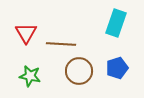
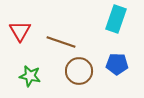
cyan rectangle: moved 4 px up
red triangle: moved 6 px left, 2 px up
brown line: moved 2 px up; rotated 16 degrees clockwise
blue pentagon: moved 4 px up; rotated 20 degrees clockwise
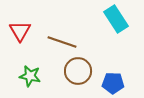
cyan rectangle: rotated 52 degrees counterclockwise
brown line: moved 1 px right
blue pentagon: moved 4 px left, 19 px down
brown circle: moved 1 px left
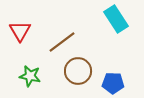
brown line: rotated 56 degrees counterclockwise
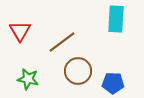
cyan rectangle: rotated 36 degrees clockwise
green star: moved 2 px left, 3 px down
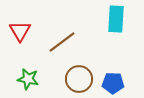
brown circle: moved 1 px right, 8 px down
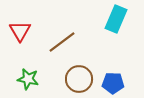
cyan rectangle: rotated 20 degrees clockwise
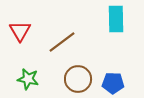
cyan rectangle: rotated 24 degrees counterclockwise
brown circle: moved 1 px left
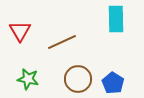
brown line: rotated 12 degrees clockwise
blue pentagon: rotated 30 degrees clockwise
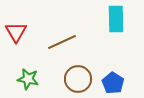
red triangle: moved 4 px left, 1 px down
